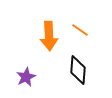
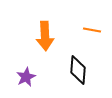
orange line: moved 12 px right; rotated 24 degrees counterclockwise
orange arrow: moved 4 px left
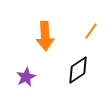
orange line: moved 1 px left, 1 px down; rotated 66 degrees counterclockwise
black diamond: rotated 52 degrees clockwise
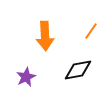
black diamond: rotated 24 degrees clockwise
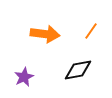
orange arrow: moved 2 px up; rotated 80 degrees counterclockwise
purple star: moved 2 px left
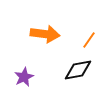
orange line: moved 2 px left, 9 px down
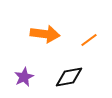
orange line: rotated 18 degrees clockwise
black diamond: moved 9 px left, 7 px down
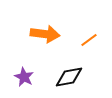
purple star: rotated 18 degrees counterclockwise
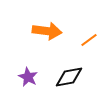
orange arrow: moved 2 px right, 3 px up
purple star: moved 4 px right
